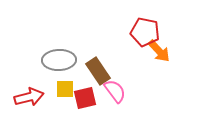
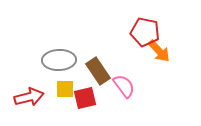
pink semicircle: moved 9 px right, 5 px up
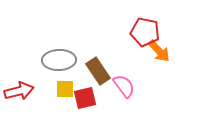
red arrow: moved 10 px left, 6 px up
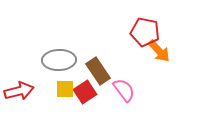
pink semicircle: moved 4 px down
red square: moved 6 px up; rotated 20 degrees counterclockwise
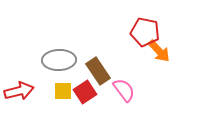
yellow square: moved 2 px left, 2 px down
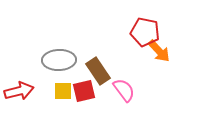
red square: moved 1 px left, 1 px up; rotated 20 degrees clockwise
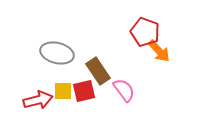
red pentagon: rotated 8 degrees clockwise
gray ellipse: moved 2 px left, 7 px up; rotated 16 degrees clockwise
red arrow: moved 19 px right, 9 px down
